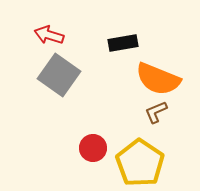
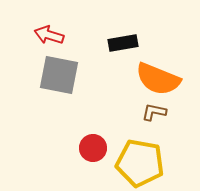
gray square: rotated 24 degrees counterclockwise
brown L-shape: moved 2 px left; rotated 35 degrees clockwise
yellow pentagon: rotated 24 degrees counterclockwise
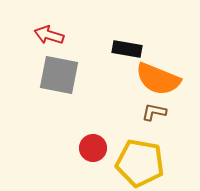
black rectangle: moved 4 px right, 6 px down; rotated 20 degrees clockwise
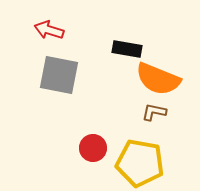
red arrow: moved 5 px up
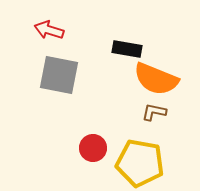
orange semicircle: moved 2 px left
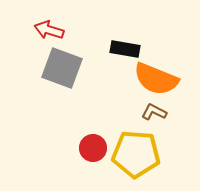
black rectangle: moved 2 px left
gray square: moved 3 px right, 7 px up; rotated 9 degrees clockwise
brown L-shape: rotated 15 degrees clockwise
yellow pentagon: moved 4 px left, 9 px up; rotated 6 degrees counterclockwise
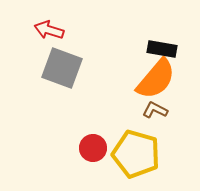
black rectangle: moved 37 px right
orange semicircle: rotated 72 degrees counterclockwise
brown L-shape: moved 1 px right, 2 px up
yellow pentagon: rotated 12 degrees clockwise
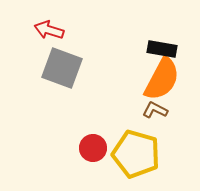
orange semicircle: moved 6 px right; rotated 12 degrees counterclockwise
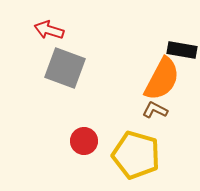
black rectangle: moved 20 px right, 1 px down
gray square: moved 3 px right
red circle: moved 9 px left, 7 px up
yellow pentagon: moved 1 px down
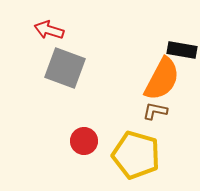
brown L-shape: moved 1 px down; rotated 15 degrees counterclockwise
